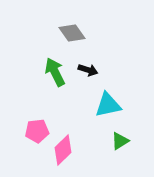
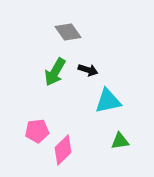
gray diamond: moved 4 px left, 1 px up
green arrow: rotated 124 degrees counterclockwise
cyan triangle: moved 4 px up
green triangle: rotated 24 degrees clockwise
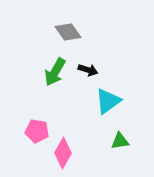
cyan triangle: rotated 24 degrees counterclockwise
pink pentagon: rotated 15 degrees clockwise
pink diamond: moved 3 px down; rotated 16 degrees counterclockwise
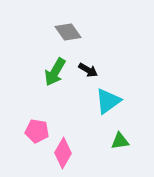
black arrow: rotated 12 degrees clockwise
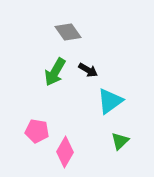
cyan triangle: moved 2 px right
green triangle: rotated 36 degrees counterclockwise
pink diamond: moved 2 px right, 1 px up
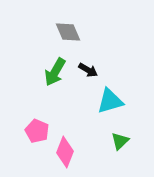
gray diamond: rotated 12 degrees clockwise
cyan triangle: rotated 20 degrees clockwise
pink pentagon: rotated 15 degrees clockwise
pink diamond: rotated 8 degrees counterclockwise
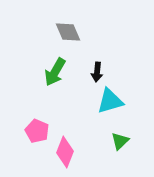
black arrow: moved 9 px right, 2 px down; rotated 66 degrees clockwise
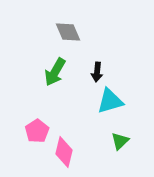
pink pentagon: rotated 15 degrees clockwise
pink diamond: moved 1 px left; rotated 8 degrees counterclockwise
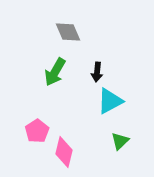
cyan triangle: rotated 12 degrees counterclockwise
